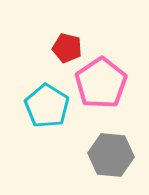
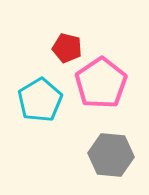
cyan pentagon: moved 7 px left, 6 px up; rotated 9 degrees clockwise
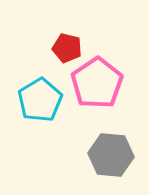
pink pentagon: moved 4 px left
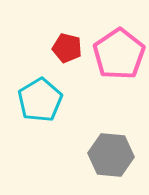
pink pentagon: moved 22 px right, 29 px up
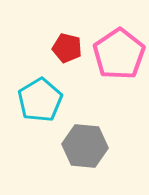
gray hexagon: moved 26 px left, 9 px up
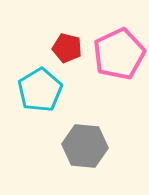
pink pentagon: rotated 9 degrees clockwise
cyan pentagon: moved 10 px up
